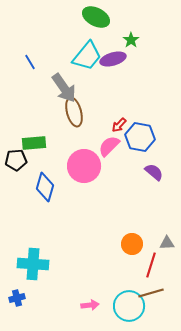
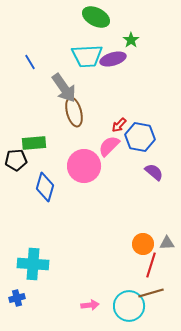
cyan trapezoid: rotated 48 degrees clockwise
orange circle: moved 11 px right
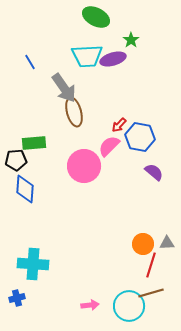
blue diamond: moved 20 px left, 2 px down; rotated 12 degrees counterclockwise
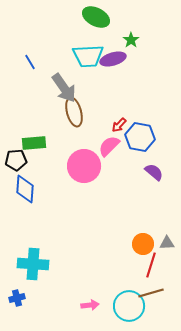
cyan trapezoid: moved 1 px right
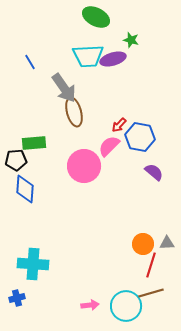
green star: rotated 21 degrees counterclockwise
cyan circle: moved 3 px left
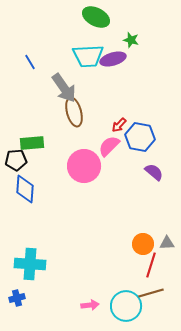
green rectangle: moved 2 px left
cyan cross: moved 3 px left
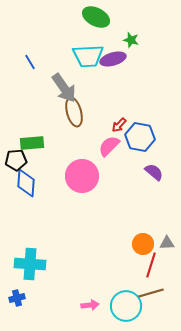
pink circle: moved 2 px left, 10 px down
blue diamond: moved 1 px right, 6 px up
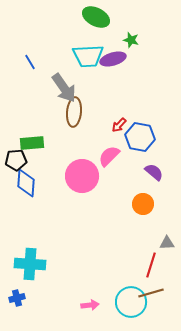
brown ellipse: rotated 20 degrees clockwise
pink semicircle: moved 10 px down
orange circle: moved 40 px up
cyan circle: moved 5 px right, 4 px up
